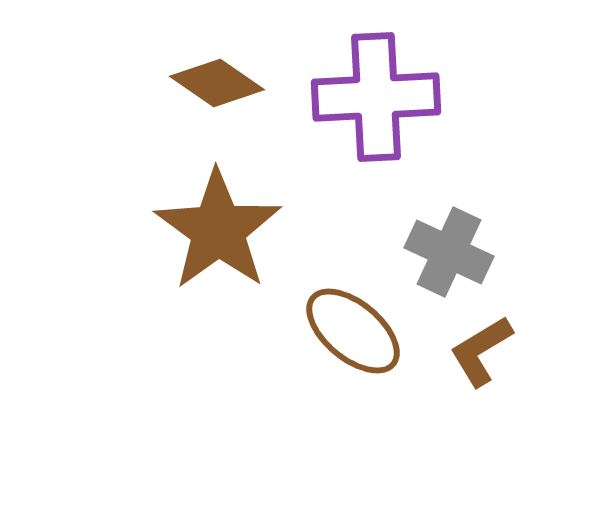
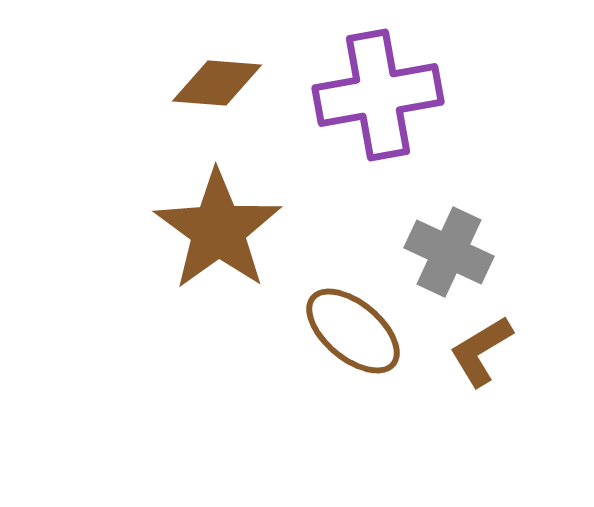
brown diamond: rotated 30 degrees counterclockwise
purple cross: moved 2 px right, 2 px up; rotated 7 degrees counterclockwise
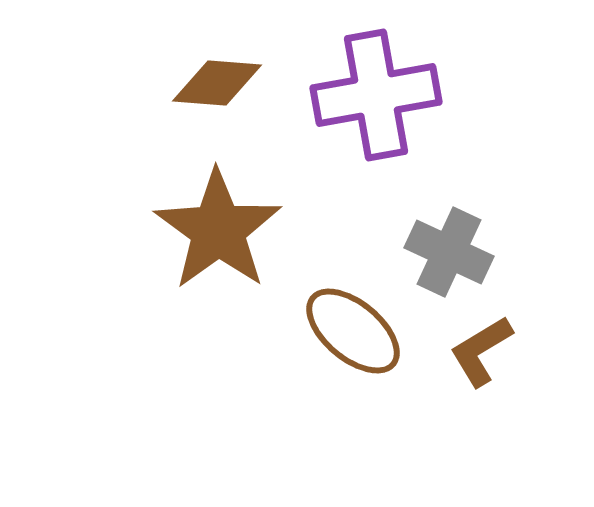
purple cross: moved 2 px left
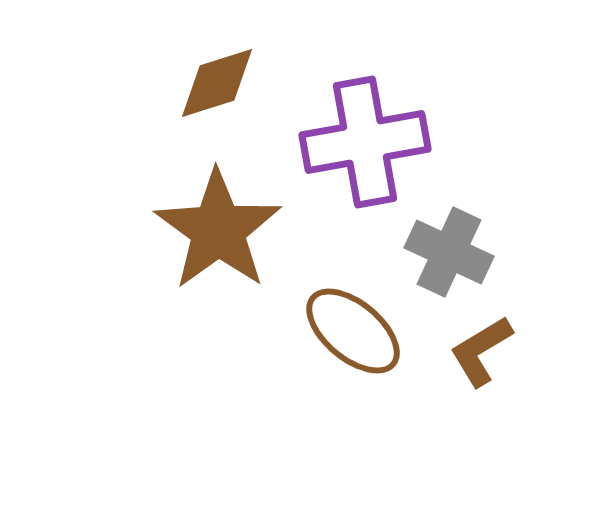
brown diamond: rotated 22 degrees counterclockwise
purple cross: moved 11 px left, 47 px down
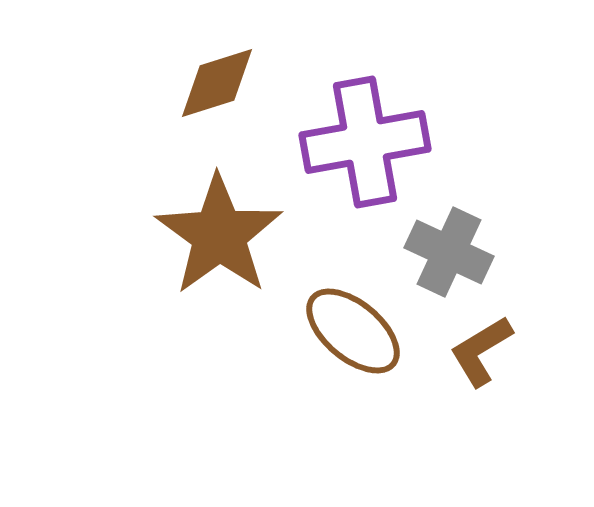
brown star: moved 1 px right, 5 px down
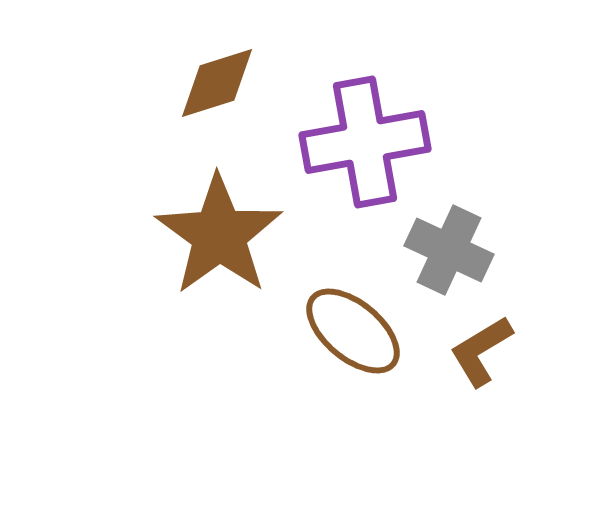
gray cross: moved 2 px up
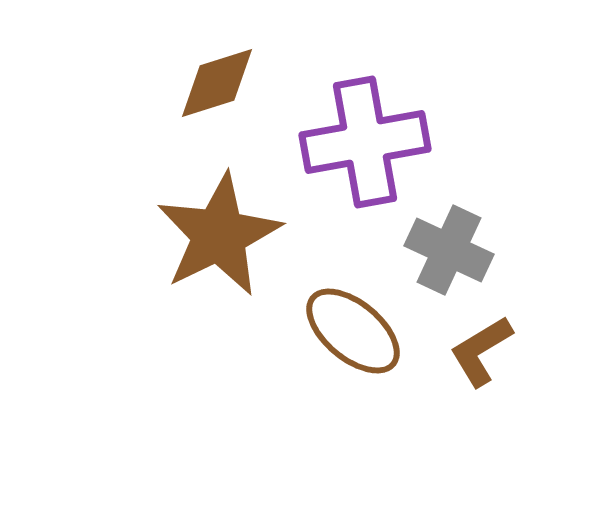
brown star: rotated 10 degrees clockwise
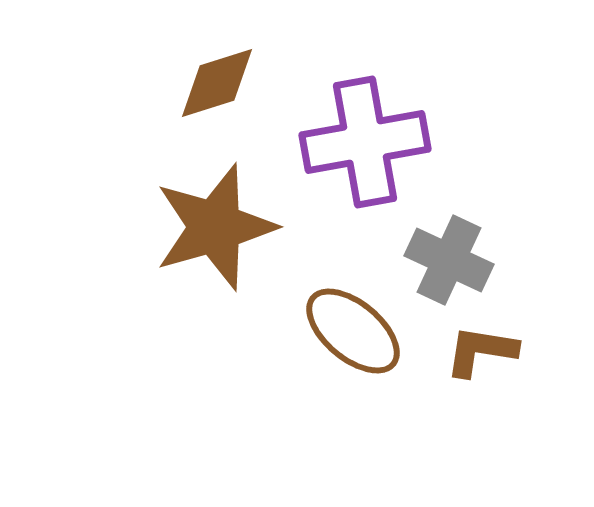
brown star: moved 4 px left, 8 px up; rotated 10 degrees clockwise
gray cross: moved 10 px down
brown L-shape: rotated 40 degrees clockwise
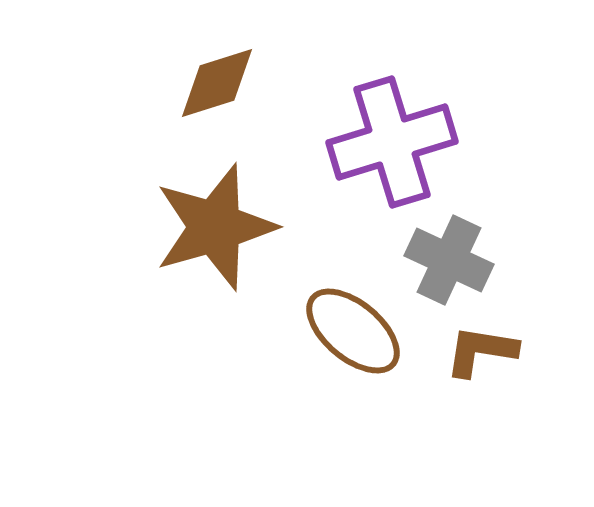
purple cross: moved 27 px right; rotated 7 degrees counterclockwise
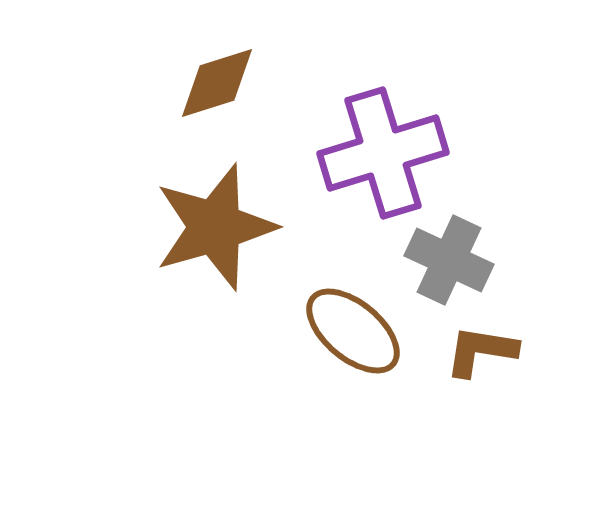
purple cross: moved 9 px left, 11 px down
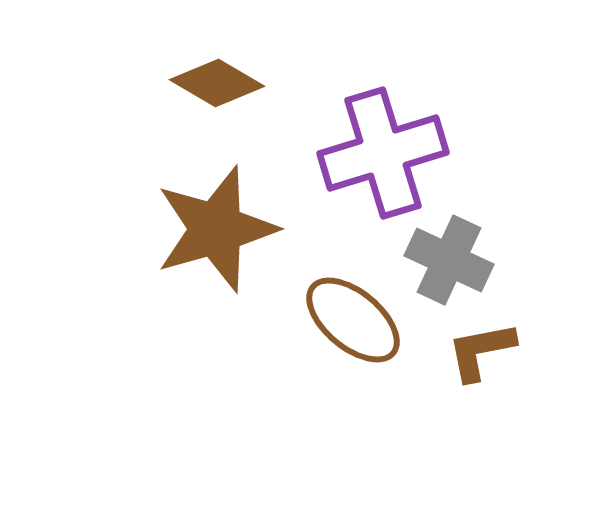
brown diamond: rotated 48 degrees clockwise
brown star: moved 1 px right, 2 px down
brown ellipse: moved 11 px up
brown L-shape: rotated 20 degrees counterclockwise
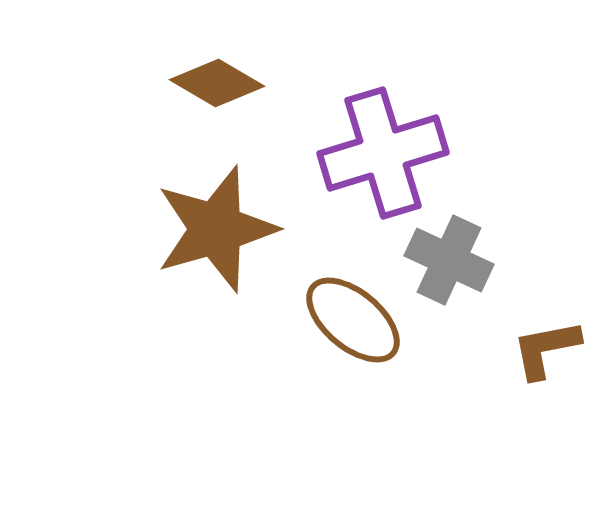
brown L-shape: moved 65 px right, 2 px up
